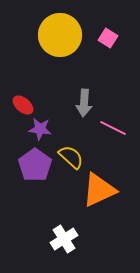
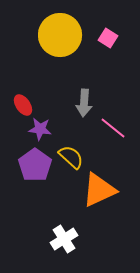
red ellipse: rotated 15 degrees clockwise
pink line: rotated 12 degrees clockwise
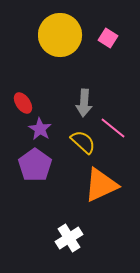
red ellipse: moved 2 px up
purple star: rotated 25 degrees clockwise
yellow semicircle: moved 12 px right, 15 px up
orange triangle: moved 2 px right, 5 px up
white cross: moved 5 px right, 1 px up
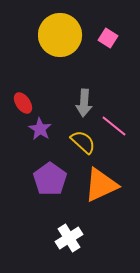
pink line: moved 1 px right, 2 px up
purple pentagon: moved 15 px right, 14 px down
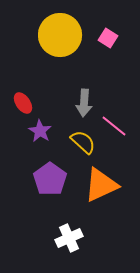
purple star: moved 2 px down
white cross: rotated 8 degrees clockwise
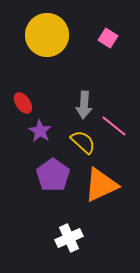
yellow circle: moved 13 px left
gray arrow: moved 2 px down
purple pentagon: moved 3 px right, 4 px up
